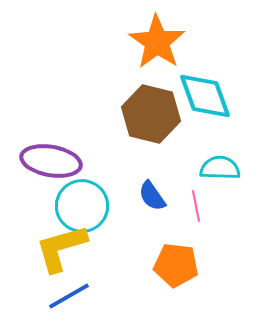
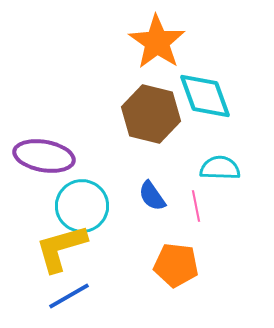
purple ellipse: moved 7 px left, 5 px up
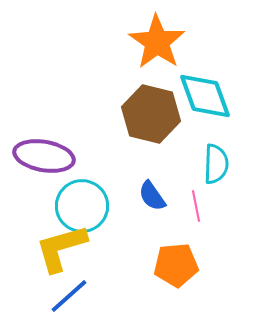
cyan semicircle: moved 4 px left, 4 px up; rotated 90 degrees clockwise
orange pentagon: rotated 12 degrees counterclockwise
blue line: rotated 12 degrees counterclockwise
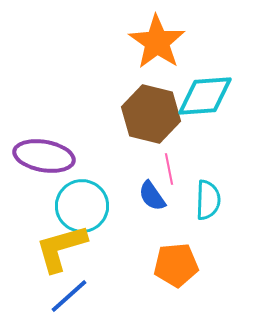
cyan diamond: rotated 74 degrees counterclockwise
cyan semicircle: moved 8 px left, 36 px down
pink line: moved 27 px left, 37 px up
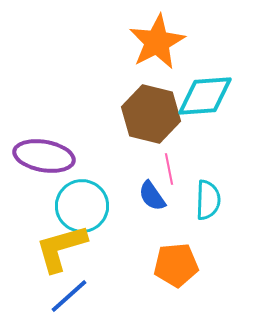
orange star: rotated 10 degrees clockwise
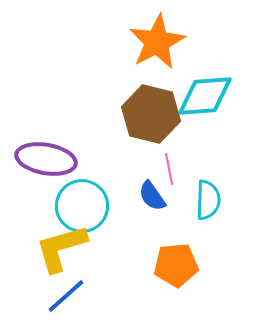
purple ellipse: moved 2 px right, 3 px down
blue line: moved 3 px left
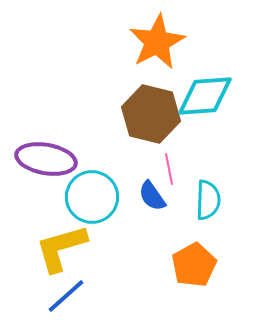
cyan circle: moved 10 px right, 9 px up
orange pentagon: moved 18 px right; rotated 24 degrees counterclockwise
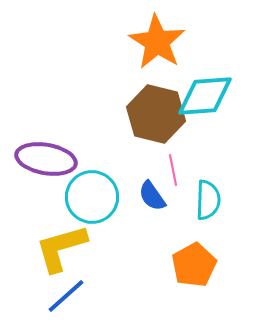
orange star: rotated 12 degrees counterclockwise
brown hexagon: moved 5 px right
pink line: moved 4 px right, 1 px down
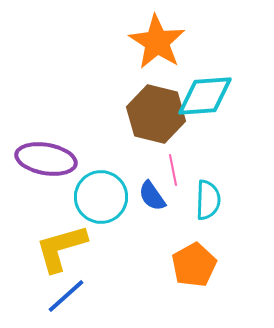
cyan circle: moved 9 px right
